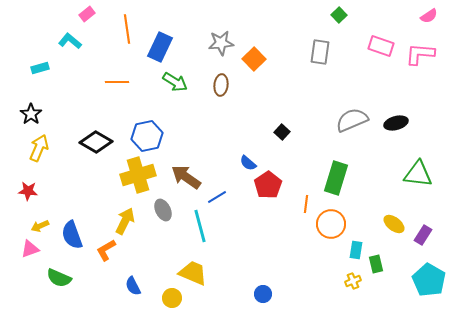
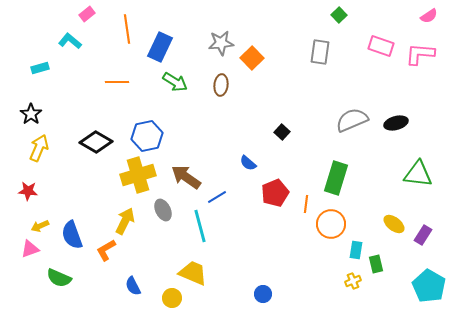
orange square at (254, 59): moved 2 px left, 1 px up
red pentagon at (268, 185): moved 7 px right, 8 px down; rotated 12 degrees clockwise
cyan pentagon at (429, 280): moved 6 px down
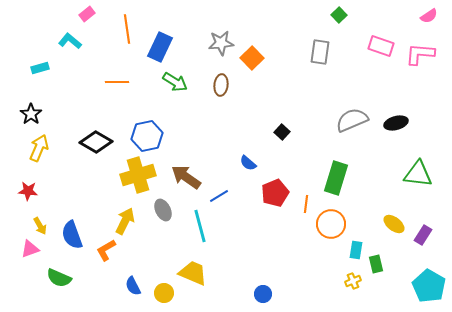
blue line at (217, 197): moved 2 px right, 1 px up
yellow arrow at (40, 226): rotated 96 degrees counterclockwise
yellow circle at (172, 298): moved 8 px left, 5 px up
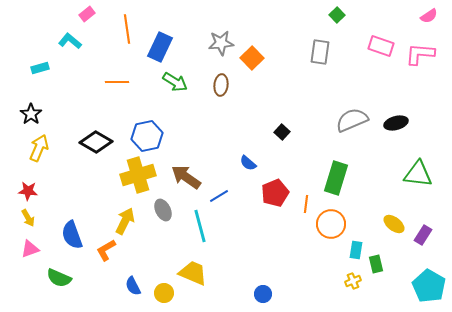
green square at (339, 15): moved 2 px left
yellow arrow at (40, 226): moved 12 px left, 8 px up
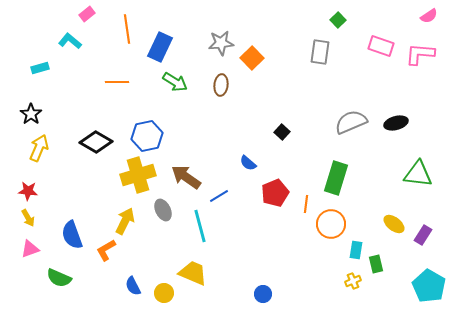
green square at (337, 15): moved 1 px right, 5 px down
gray semicircle at (352, 120): moved 1 px left, 2 px down
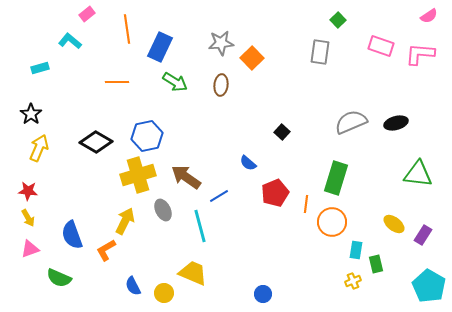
orange circle at (331, 224): moved 1 px right, 2 px up
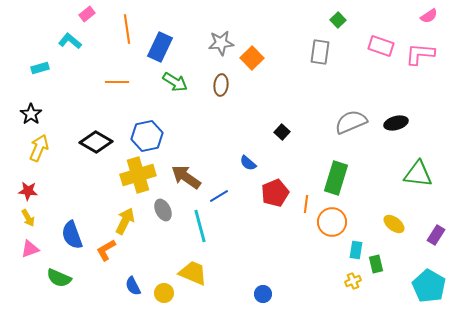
purple rectangle at (423, 235): moved 13 px right
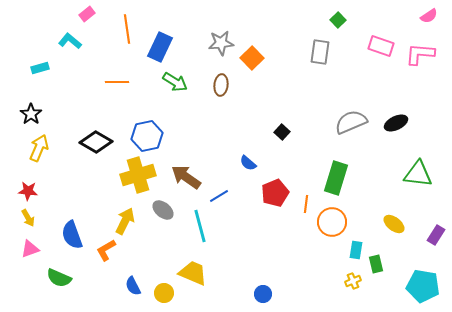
black ellipse at (396, 123): rotated 10 degrees counterclockwise
gray ellipse at (163, 210): rotated 25 degrees counterclockwise
cyan pentagon at (429, 286): moved 6 px left; rotated 20 degrees counterclockwise
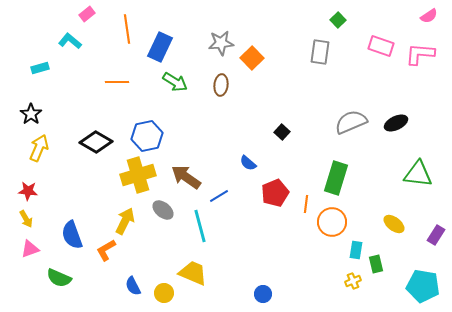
yellow arrow at (28, 218): moved 2 px left, 1 px down
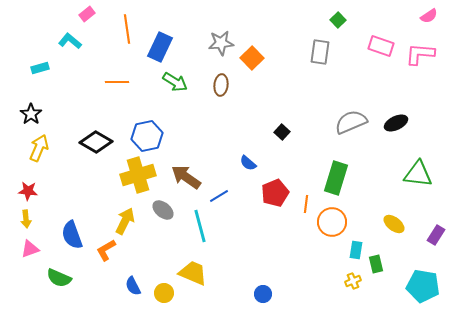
yellow arrow at (26, 219): rotated 24 degrees clockwise
